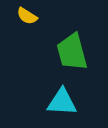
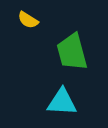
yellow semicircle: moved 1 px right, 4 px down
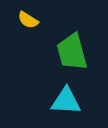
cyan triangle: moved 4 px right, 1 px up
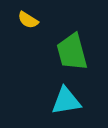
cyan triangle: rotated 12 degrees counterclockwise
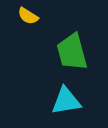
yellow semicircle: moved 4 px up
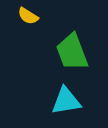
green trapezoid: rotated 6 degrees counterclockwise
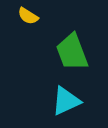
cyan triangle: rotated 16 degrees counterclockwise
